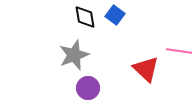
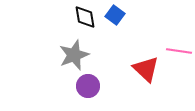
purple circle: moved 2 px up
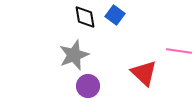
red triangle: moved 2 px left, 4 px down
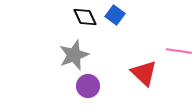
black diamond: rotated 15 degrees counterclockwise
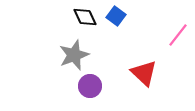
blue square: moved 1 px right, 1 px down
pink line: moved 1 px left, 16 px up; rotated 60 degrees counterclockwise
purple circle: moved 2 px right
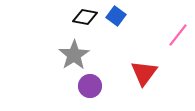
black diamond: rotated 55 degrees counterclockwise
gray star: rotated 12 degrees counterclockwise
red triangle: rotated 24 degrees clockwise
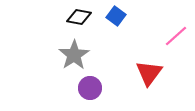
black diamond: moved 6 px left
pink line: moved 2 px left, 1 px down; rotated 10 degrees clockwise
red triangle: moved 5 px right
purple circle: moved 2 px down
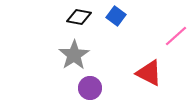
red triangle: rotated 40 degrees counterclockwise
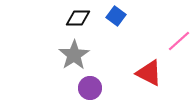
black diamond: moved 1 px left, 1 px down; rotated 10 degrees counterclockwise
pink line: moved 3 px right, 5 px down
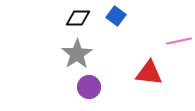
pink line: rotated 30 degrees clockwise
gray star: moved 3 px right, 1 px up
red triangle: rotated 20 degrees counterclockwise
purple circle: moved 1 px left, 1 px up
